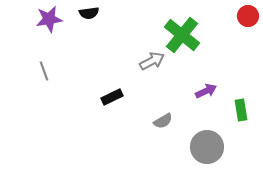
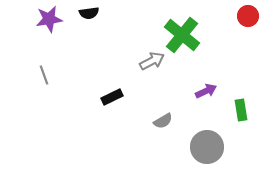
gray line: moved 4 px down
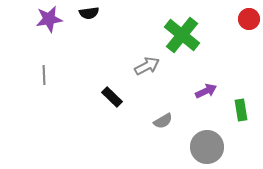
red circle: moved 1 px right, 3 px down
gray arrow: moved 5 px left, 5 px down
gray line: rotated 18 degrees clockwise
black rectangle: rotated 70 degrees clockwise
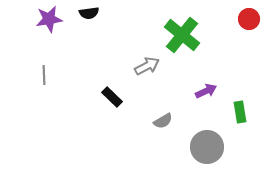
green rectangle: moved 1 px left, 2 px down
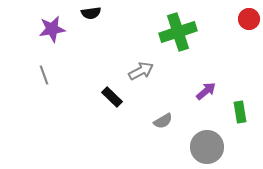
black semicircle: moved 2 px right
purple star: moved 3 px right, 10 px down
green cross: moved 4 px left, 3 px up; rotated 33 degrees clockwise
gray arrow: moved 6 px left, 5 px down
gray line: rotated 18 degrees counterclockwise
purple arrow: rotated 15 degrees counterclockwise
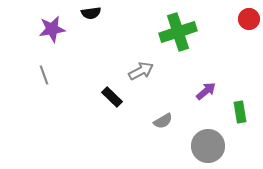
gray circle: moved 1 px right, 1 px up
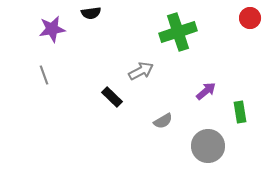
red circle: moved 1 px right, 1 px up
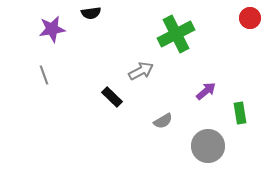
green cross: moved 2 px left, 2 px down; rotated 9 degrees counterclockwise
green rectangle: moved 1 px down
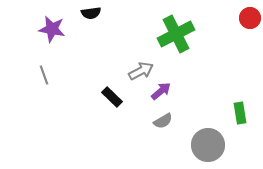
purple star: rotated 20 degrees clockwise
purple arrow: moved 45 px left
gray circle: moved 1 px up
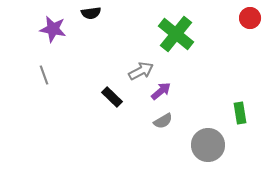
purple star: moved 1 px right
green cross: rotated 24 degrees counterclockwise
